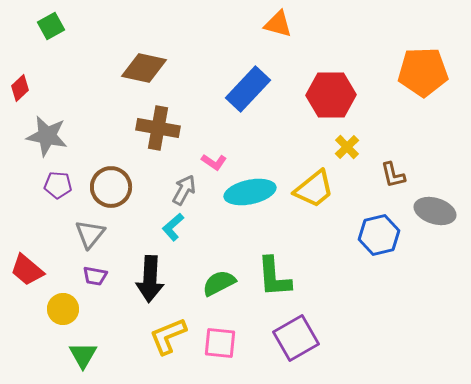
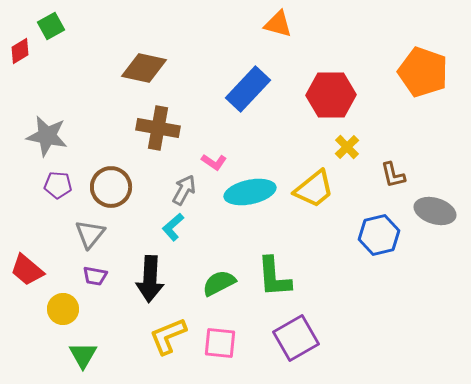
orange pentagon: rotated 21 degrees clockwise
red diamond: moved 37 px up; rotated 12 degrees clockwise
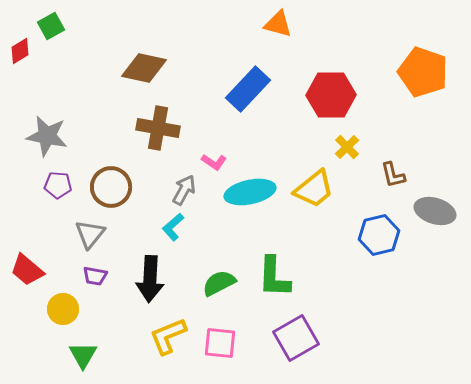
green L-shape: rotated 6 degrees clockwise
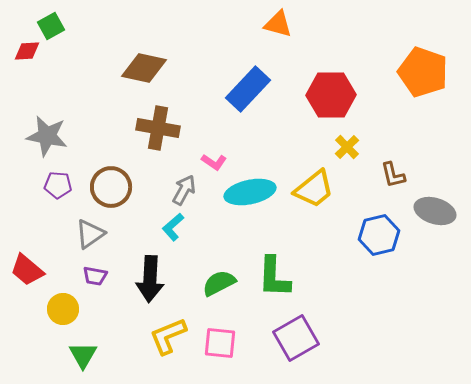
red diamond: moved 7 px right; rotated 28 degrees clockwise
gray triangle: rotated 16 degrees clockwise
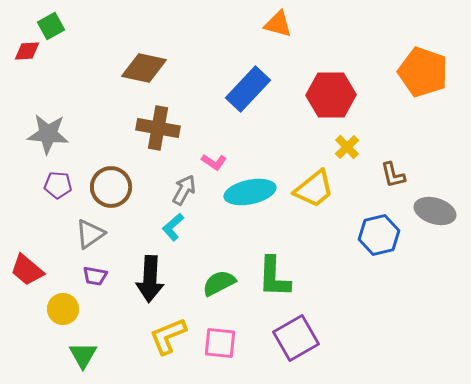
gray star: moved 1 px right, 2 px up; rotated 6 degrees counterclockwise
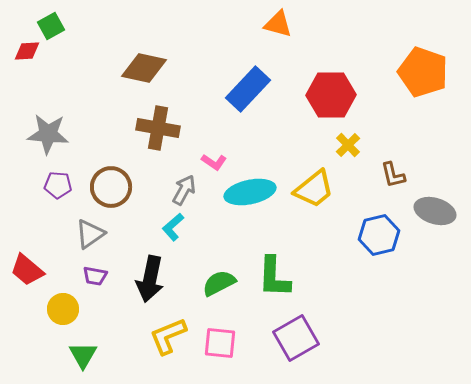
yellow cross: moved 1 px right, 2 px up
black arrow: rotated 9 degrees clockwise
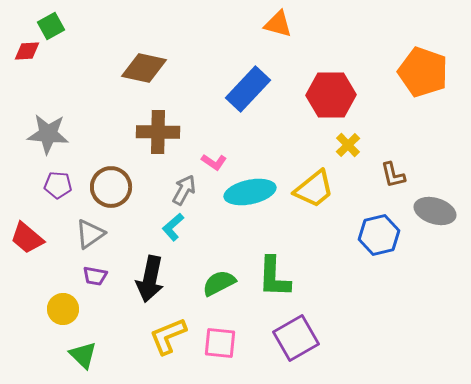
brown cross: moved 4 px down; rotated 9 degrees counterclockwise
red trapezoid: moved 32 px up
green triangle: rotated 16 degrees counterclockwise
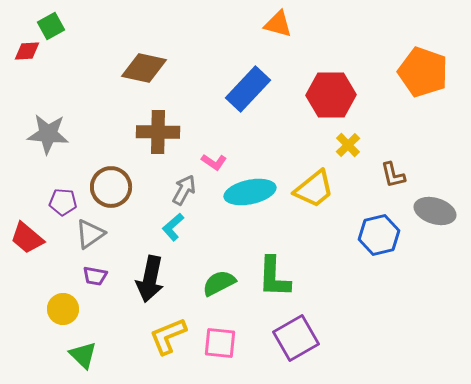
purple pentagon: moved 5 px right, 17 px down
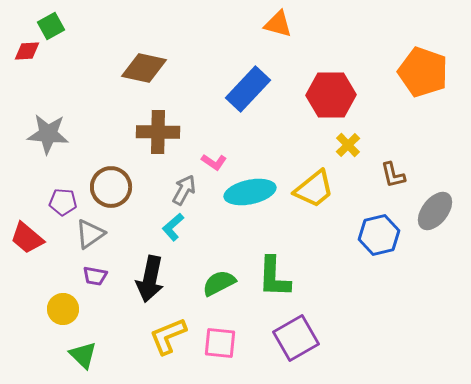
gray ellipse: rotated 69 degrees counterclockwise
